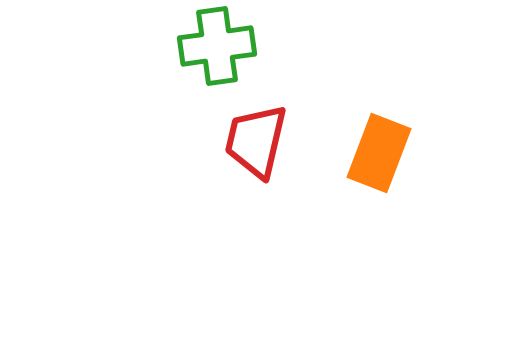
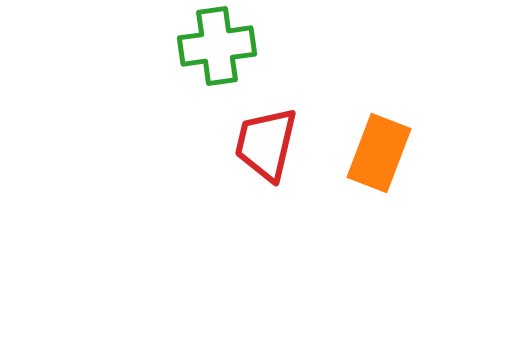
red trapezoid: moved 10 px right, 3 px down
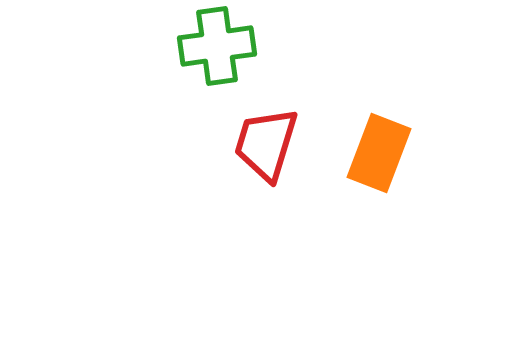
red trapezoid: rotated 4 degrees clockwise
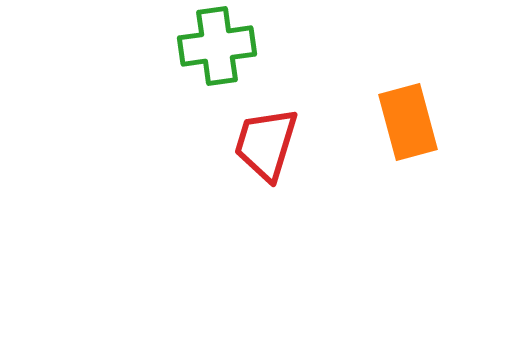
orange rectangle: moved 29 px right, 31 px up; rotated 36 degrees counterclockwise
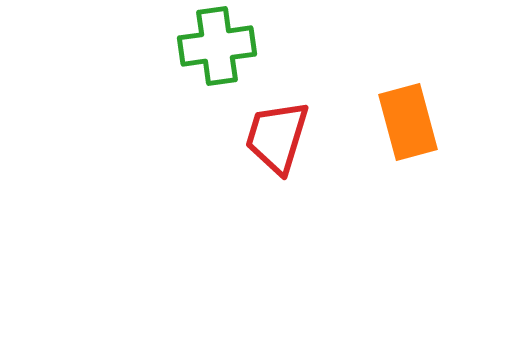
red trapezoid: moved 11 px right, 7 px up
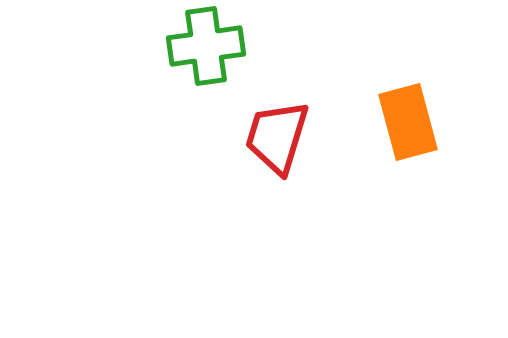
green cross: moved 11 px left
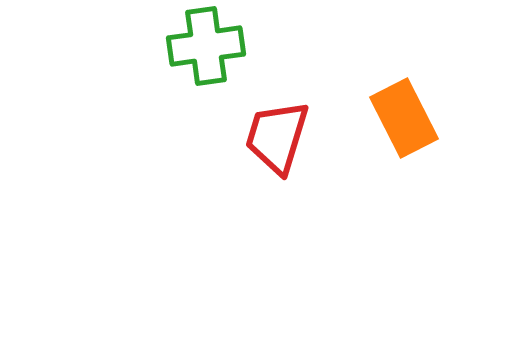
orange rectangle: moved 4 px left, 4 px up; rotated 12 degrees counterclockwise
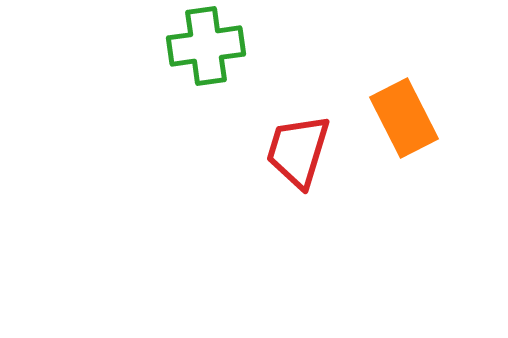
red trapezoid: moved 21 px right, 14 px down
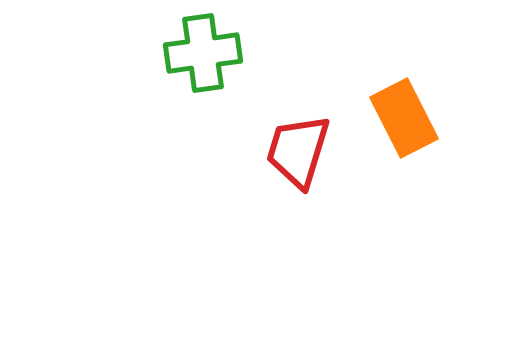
green cross: moved 3 px left, 7 px down
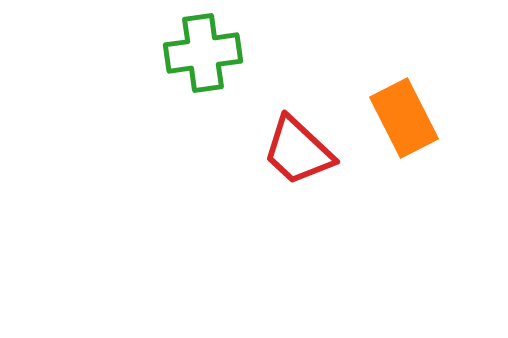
red trapezoid: rotated 64 degrees counterclockwise
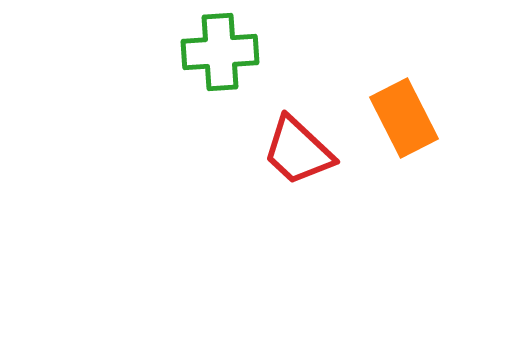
green cross: moved 17 px right, 1 px up; rotated 4 degrees clockwise
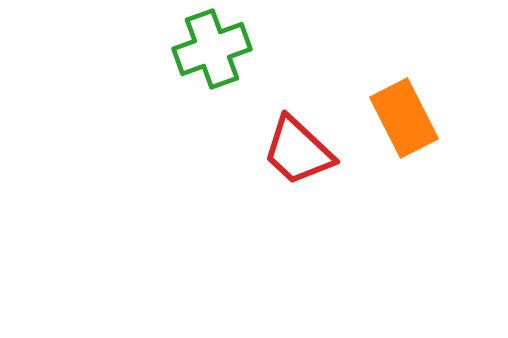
green cross: moved 8 px left, 3 px up; rotated 16 degrees counterclockwise
